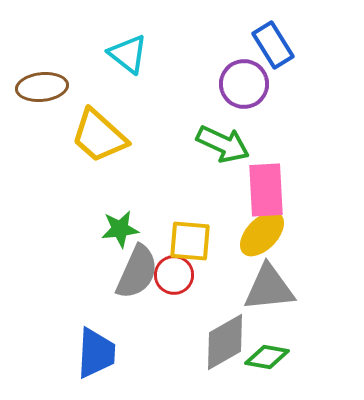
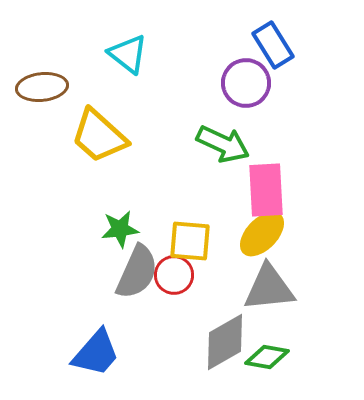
purple circle: moved 2 px right, 1 px up
blue trapezoid: rotated 38 degrees clockwise
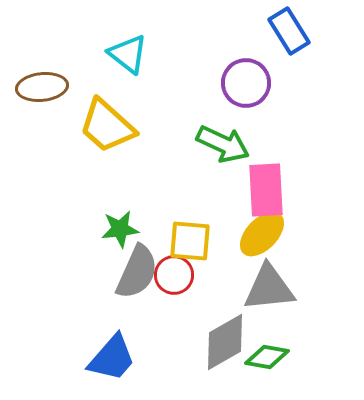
blue rectangle: moved 16 px right, 14 px up
yellow trapezoid: moved 8 px right, 10 px up
blue trapezoid: moved 16 px right, 5 px down
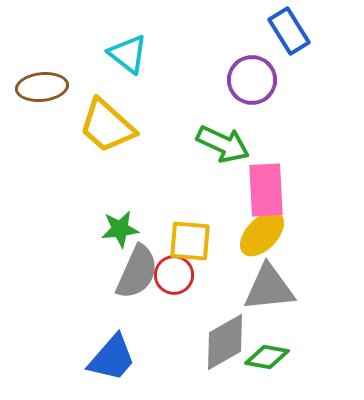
purple circle: moved 6 px right, 3 px up
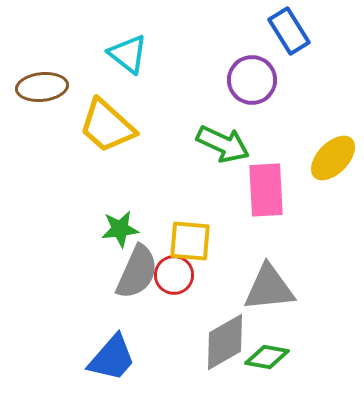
yellow ellipse: moved 71 px right, 76 px up
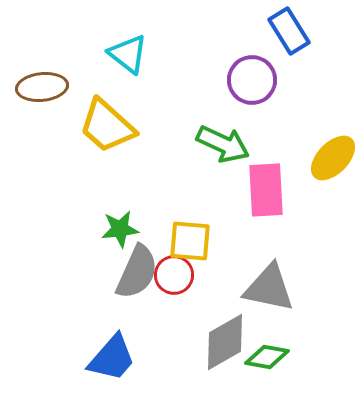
gray triangle: rotated 18 degrees clockwise
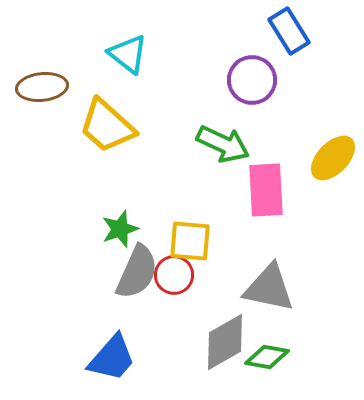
green star: rotated 12 degrees counterclockwise
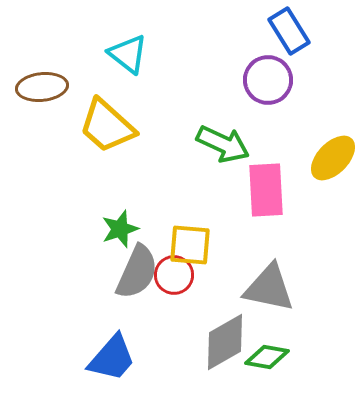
purple circle: moved 16 px right
yellow square: moved 4 px down
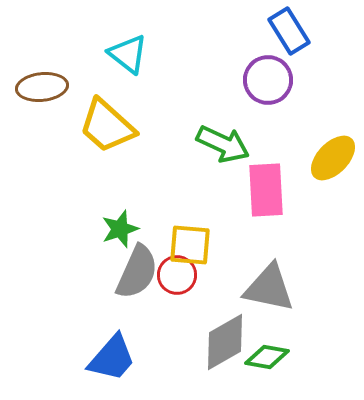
red circle: moved 3 px right
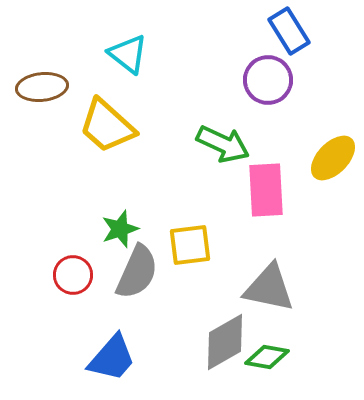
yellow square: rotated 12 degrees counterclockwise
red circle: moved 104 px left
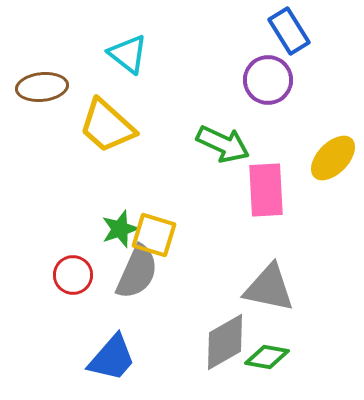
yellow square: moved 36 px left, 10 px up; rotated 24 degrees clockwise
